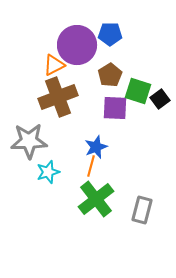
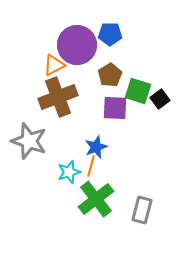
gray star: rotated 21 degrees clockwise
cyan star: moved 21 px right
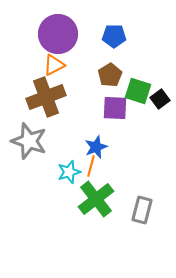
blue pentagon: moved 4 px right, 2 px down
purple circle: moved 19 px left, 11 px up
brown cross: moved 12 px left
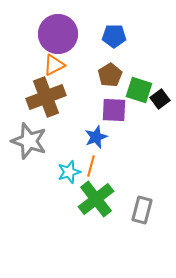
green square: moved 1 px right, 1 px up
purple square: moved 1 px left, 2 px down
blue star: moved 10 px up
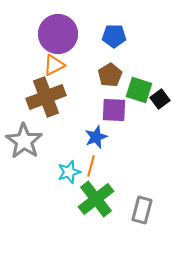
gray star: moved 5 px left; rotated 15 degrees clockwise
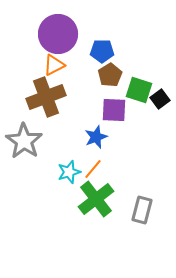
blue pentagon: moved 12 px left, 15 px down
orange line: moved 2 px right, 3 px down; rotated 25 degrees clockwise
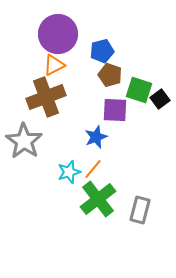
blue pentagon: rotated 15 degrees counterclockwise
brown pentagon: rotated 20 degrees counterclockwise
purple square: moved 1 px right
green cross: moved 2 px right
gray rectangle: moved 2 px left
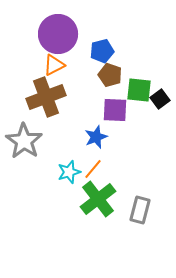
green square: rotated 12 degrees counterclockwise
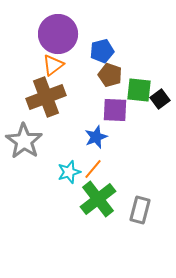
orange triangle: moved 1 px left; rotated 10 degrees counterclockwise
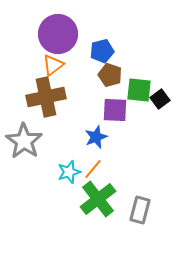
brown cross: rotated 9 degrees clockwise
